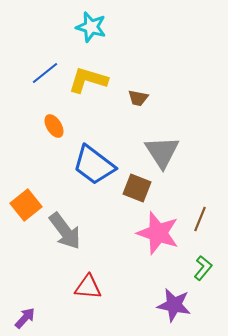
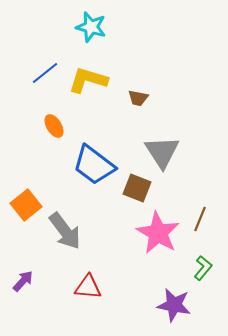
pink star: rotated 12 degrees clockwise
purple arrow: moved 2 px left, 37 px up
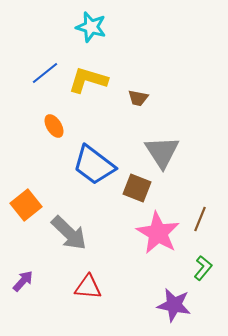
gray arrow: moved 4 px right, 2 px down; rotated 9 degrees counterclockwise
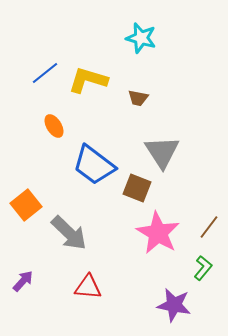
cyan star: moved 50 px right, 11 px down
brown line: moved 9 px right, 8 px down; rotated 15 degrees clockwise
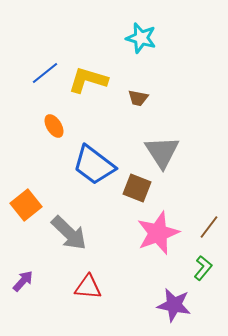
pink star: rotated 21 degrees clockwise
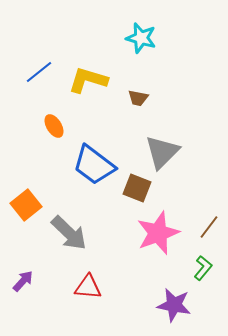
blue line: moved 6 px left, 1 px up
gray triangle: rotated 18 degrees clockwise
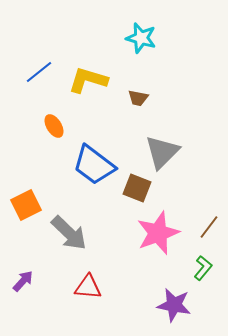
orange square: rotated 12 degrees clockwise
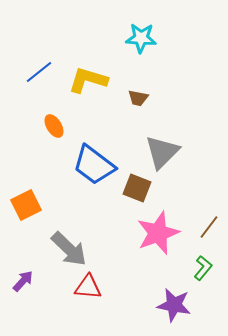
cyan star: rotated 12 degrees counterclockwise
gray arrow: moved 16 px down
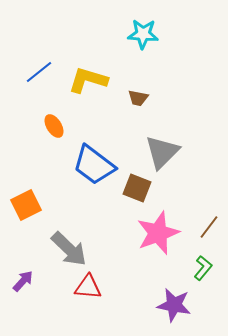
cyan star: moved 2 px right, 4 px up
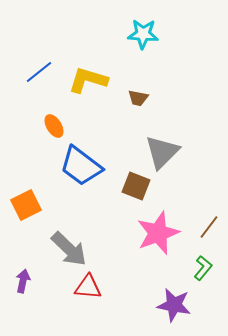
blue trapezoid: moved 13 px left, 1 px down
brown square: moved 1 px left, 2 px up
purple arrow: rotated 30 degrees counterclockwise
